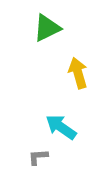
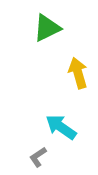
gray L-shape: rotated 30 degrees counterclockwise
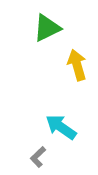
yellow arrow: moved 1 px left, 8 px up
gray L-shape: rotated 10 degrees counterclockwise
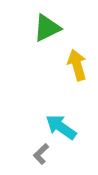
gray L-shape: moved 3 px right, 3 px up
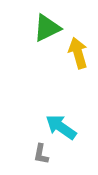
yellow arrow: moved 1 px right, 12 px up
gray L-shape: rotated 35 degrees counterclockwise
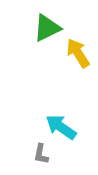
yellow arrow: rotated 16 degrees counterclockwise
